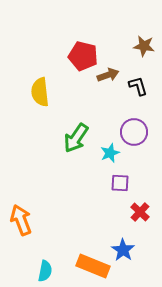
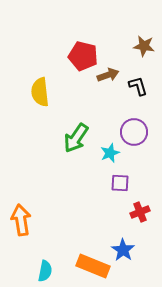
red cross: rotated 24 degrees clockwise
orange arrow: rotated 12 degrees clockwise
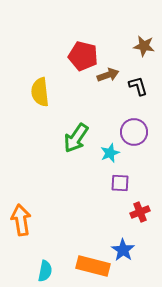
orange rectangle: rotated 8 degrees counterclockwise
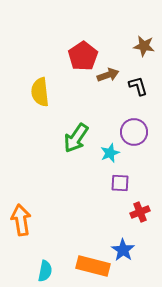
red pentagon: rotated 24 degrees clockwise
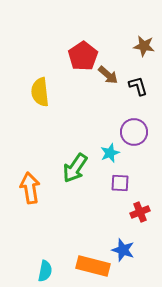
brown arrow: rotated 60 degrees clockwise
green arrow: moved 1 px left, 30 px down
orange arrow: moved 9 px right, 32 px up
blue star: rotated 15 degrees counterclockwise
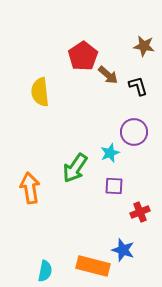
purple square: moved 6 px left, 3 px down
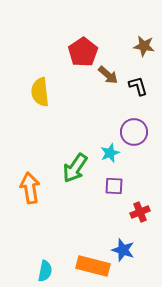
red pentagon: moved 4 px up
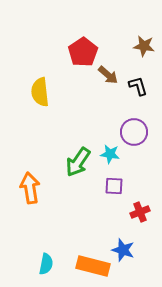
cyan star: moved 1 px down; rotated 30 degrees clockwise
green arrow: moved 3 px right, 6 px up
cyan semicircle: moved 1 px right, 7 px up
